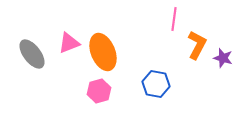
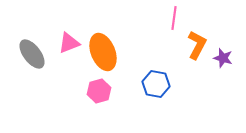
pink line: moved 1 px up
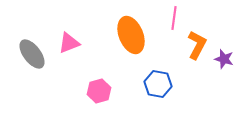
orange ellipse: moved 28 px right, 17 px up
purple star: moved 1 px right, 1 px down
blue hexagon: moved 2 px right
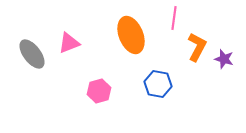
orange L-shape: moved 2 px down
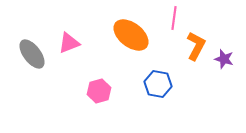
orange ellipse: rotated 30 degrees counterclockwise
orange L-shape: moved 1 px left, 1 px up
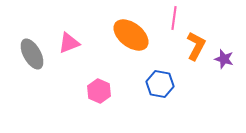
gray ellipse: rotated 8 degrees clockwise
blue hexagon: moved 2 px right
pink hexagon: rotated 20 degrees counterclockwise
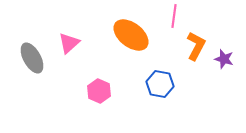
pink line: moved 2 px up
pink triangle: rotated 20 degrees counterclockwise
gray ellipse: moved 4 px down
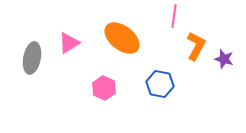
orange ellipse: moved 9 px left, 3 px down
pink triangle: rotated 10 degrees clockwise
gray ellipse: rotated 40 degrees clockwise
pink hexagon: moved 5 px right, 3 px up
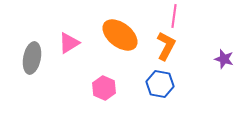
orange ellipse: moved 2 px left, 3 px up
orange L-shape: moved 30 px left
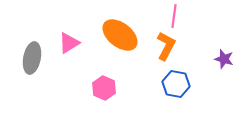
blue hexagon: moved 16 px right
